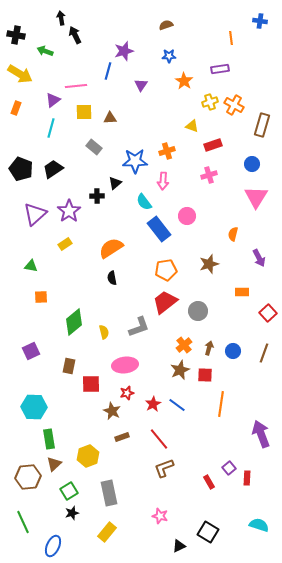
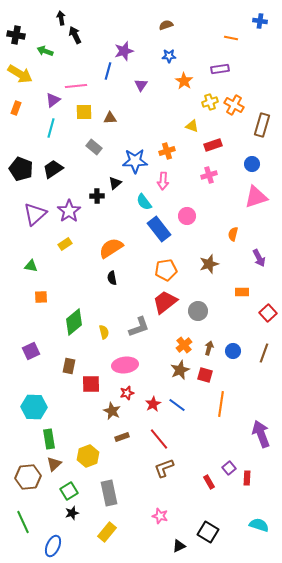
orange line at (231, 38): rotated 72 degrees counterclockwise
pink triangle at (256, 197): rotated 40 degrees clockwise
red square at (205, 375): rotated 14 degrees clockwise
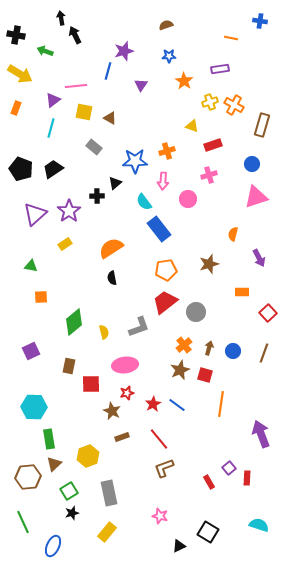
yellow square at (84, 112): rotated 12 degrees clockwise
brown triangle at (110, 118): rotated 32 degrees clockwise
pink circle at (187, 216): moved 1 px right, 17 px up
gray circle at (198, 311): moved 2 px left, 1 px down
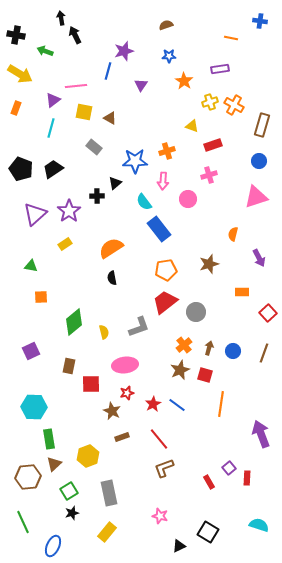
blue circle at (252, 164): moved 7 px right, 3 px up
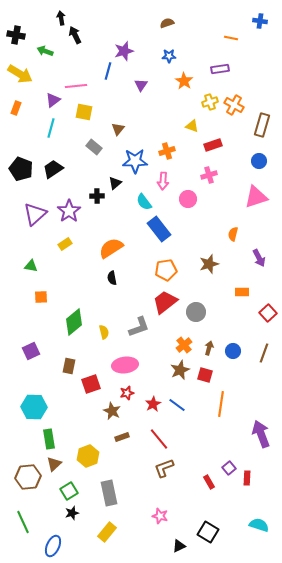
brown semicircle at (166, 25): moved 1 px right, 2 px up
brown triangle at (110, 118): moved 8 px right, 11 px down; rotated 40 degrees clockwise
red square at (91, 384): rotated 18 degrees counterclockwise
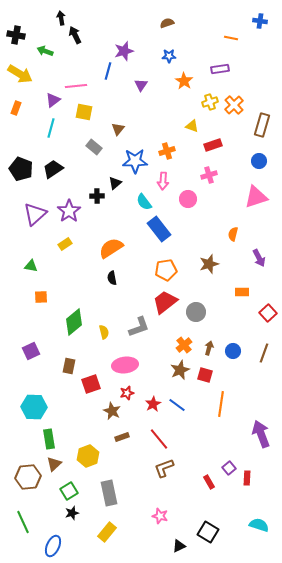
orange cross at (234, 105): rotated 18 degrees clockwise
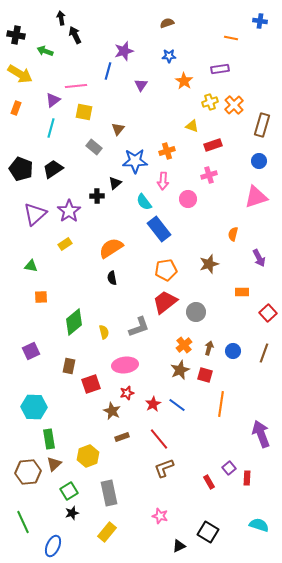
brown hexagon at (28, 477): moved 5 px up
